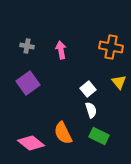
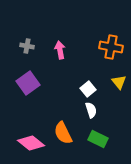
pink arrow: moved 1 px left
green rectangle: moved 1 px left, 3 px down
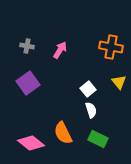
pink arrow: rotated 42 degrees clockwise
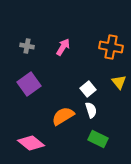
pink arrow: moved 3 px right, 3 px up
purple square: moved 1 px right, 1 px down
orange semicircle: moved 17 px up; rotated 85 degrees clockwise
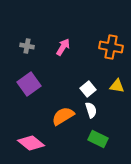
yellow triangle: moved 2 px left, 4 px down; rotated 42 degrees counterclockwise
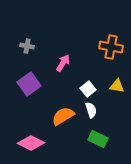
pink arrow: moved 16 px down
pink diamond: rotated 12 degrees counterclockwise
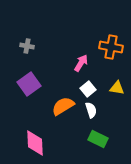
pink arrow: moved 18 px right
yellow triangle: moved 2 px down
orange semicircle: moved 10 px up
pink diamond: moved 4 px right; rotated 60 degrees clockwise
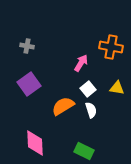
green rectangle: moved 14 px left, 12 px down
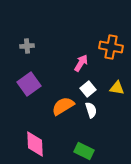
gray cross: rotated 16 degrees counterclockwise
pink diamond: moved 1 px down
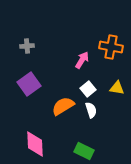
pink arrow: moved 1 px right, 3 px up
